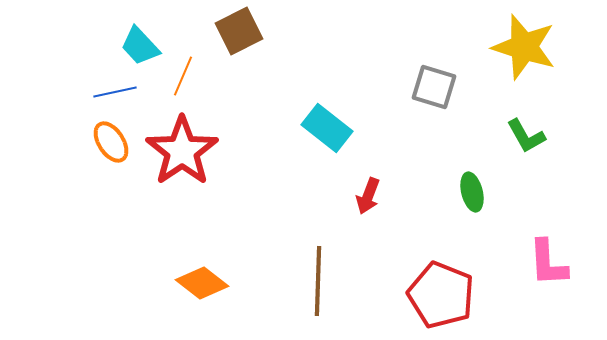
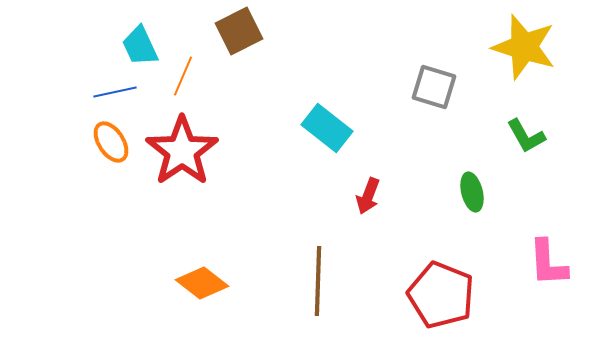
cyan trapezoid: rotated 18 degrees clockwise
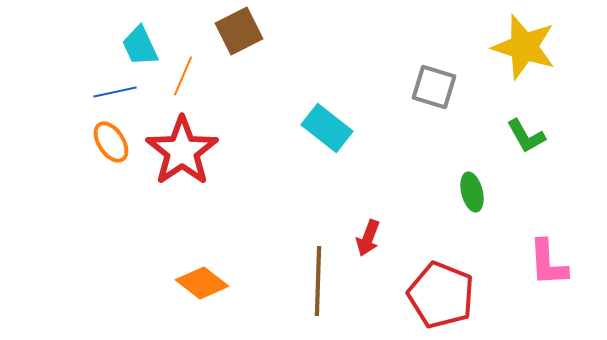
red arrow: moved 42 px down
